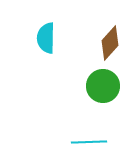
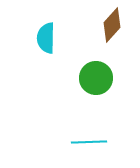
brown diamond: moved 2 px right, 18 px up
green circle: moved 7 px left, 8 px up
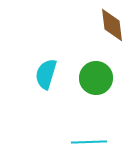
brown diamond: rotated 48 degrees counterclockwise
cyan semicircle: moved 36 px down; rotated 16 degrees clockwise
